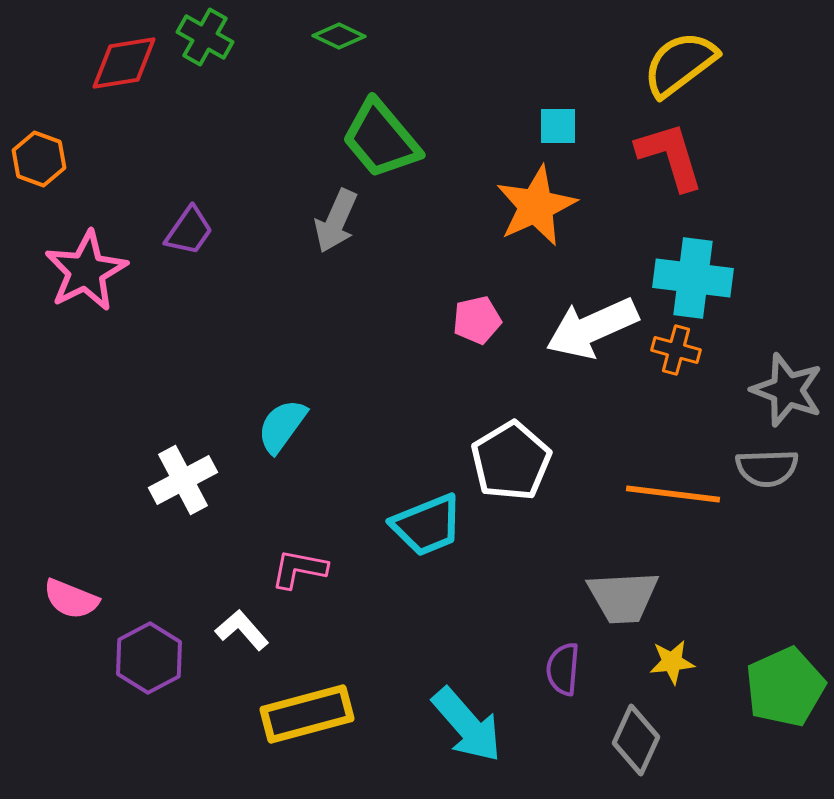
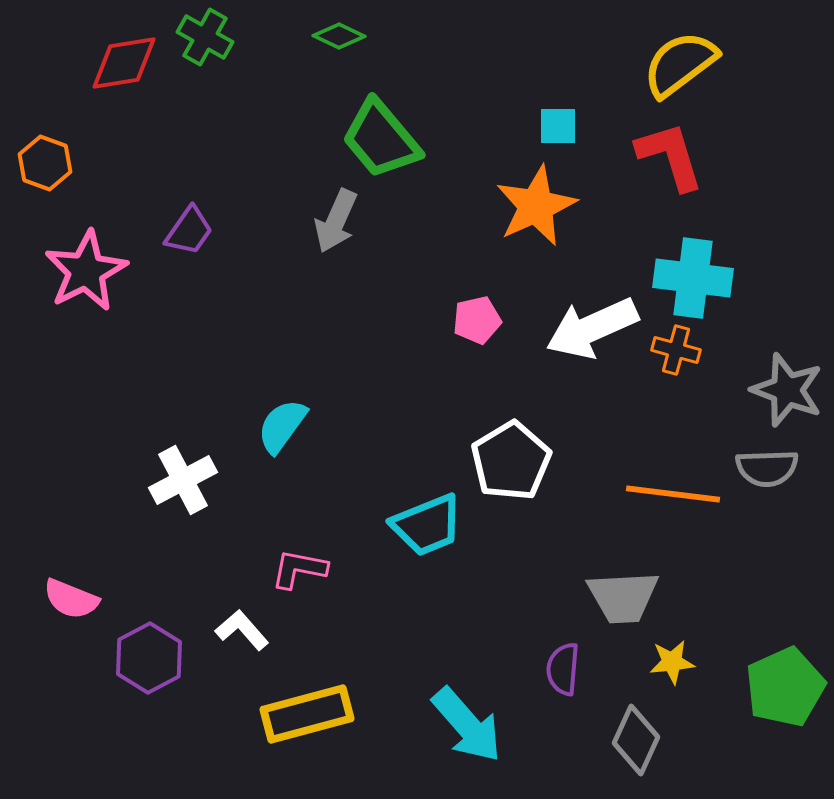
orange hexagon: moved 6 px right, 4 px down
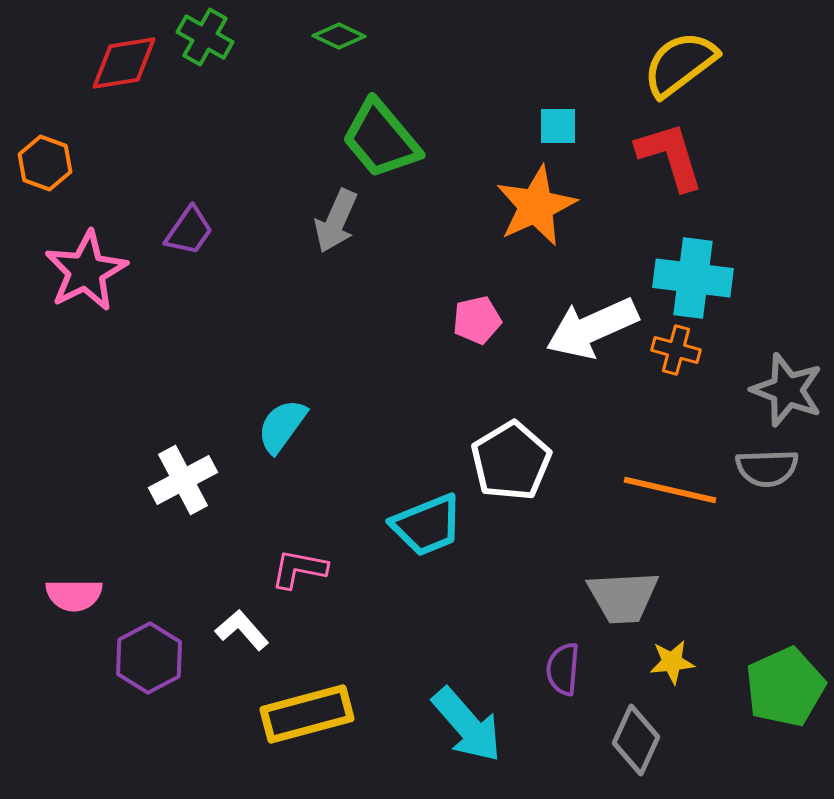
orange line: moved 3 px left, 4 px up; rotated 6 degrees clockwise
pink semicircle: moved 3 px right, 4 px up; rotated 22 degrees counterclockwise
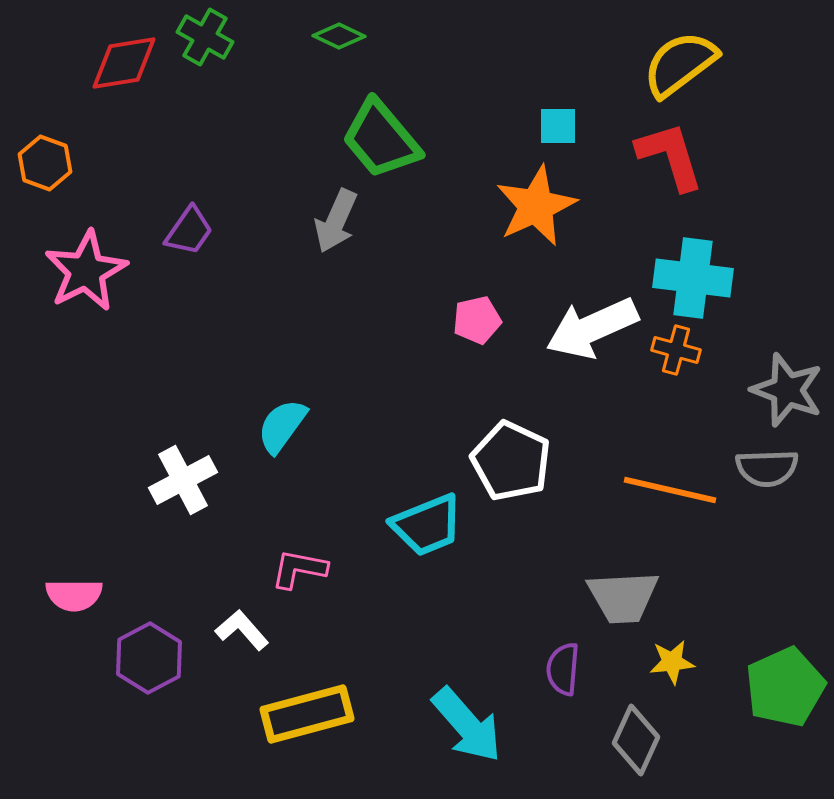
white pentagon: rotated 16 degrees counterclockwise
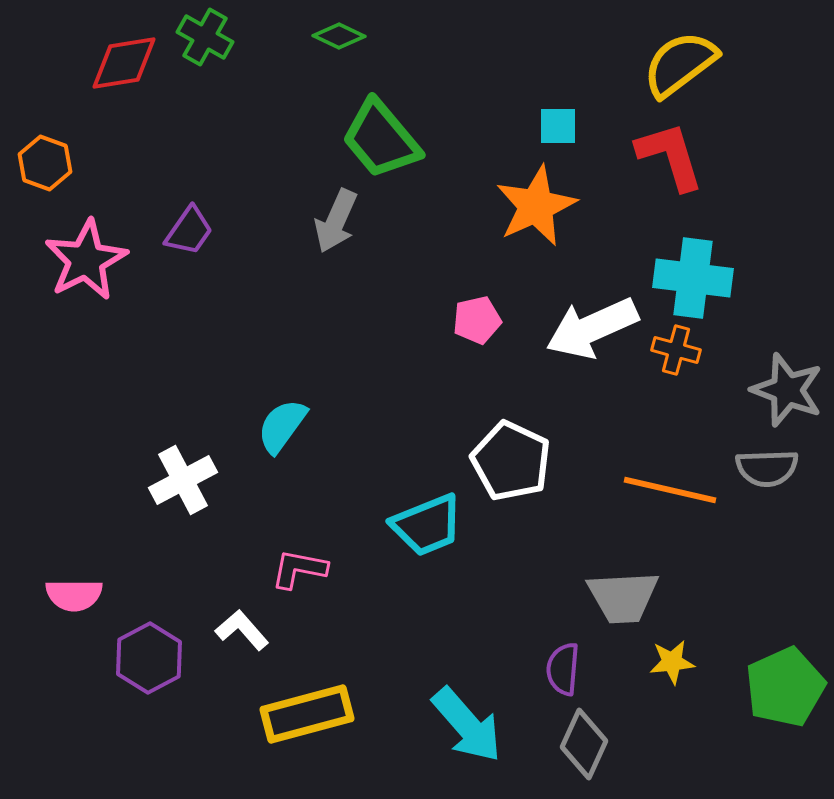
pink star: moved 11 px up
gray diamond: moved 52 px left, 4 px down
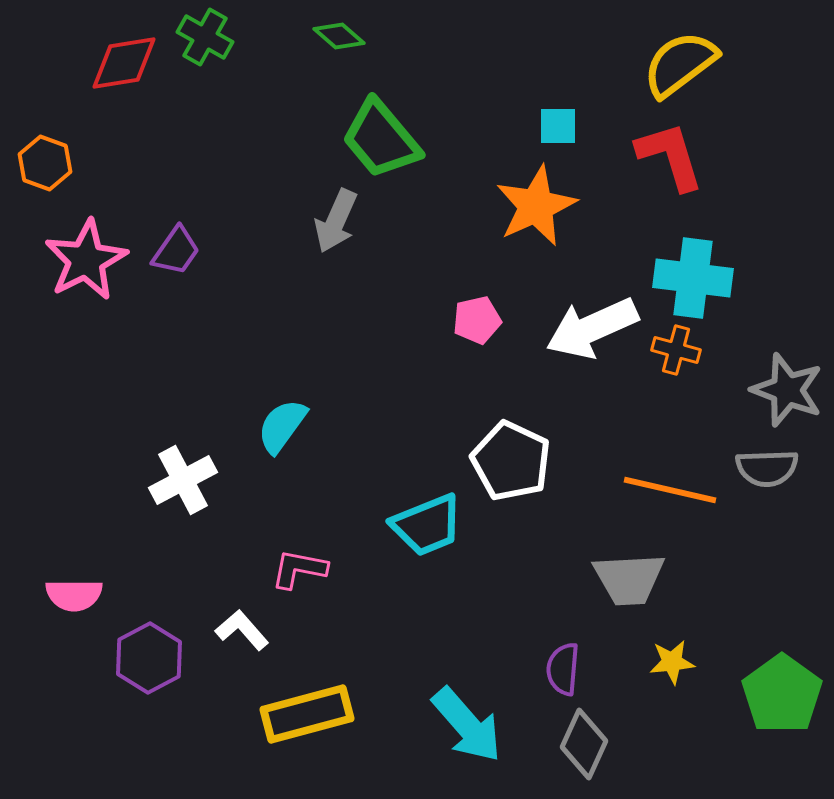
green diamond: rotated 15 degrees clockwise
purple trapezoid: moved 13 px left, 20 px down
gray trapezoid: moved 6 px right, 18 px up
green pentagon: moved 3 px left, 7 px down; rotated 12 degrees counterclockwise
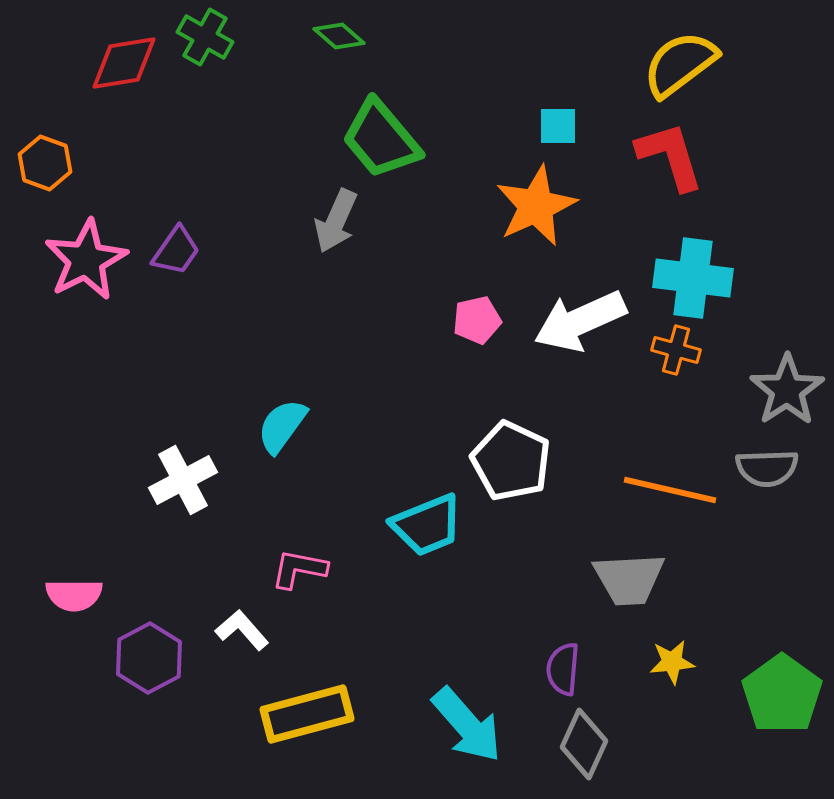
white arrow: moved 12 px left, 7 px up
gray star: rotated 18 degrees clockwise
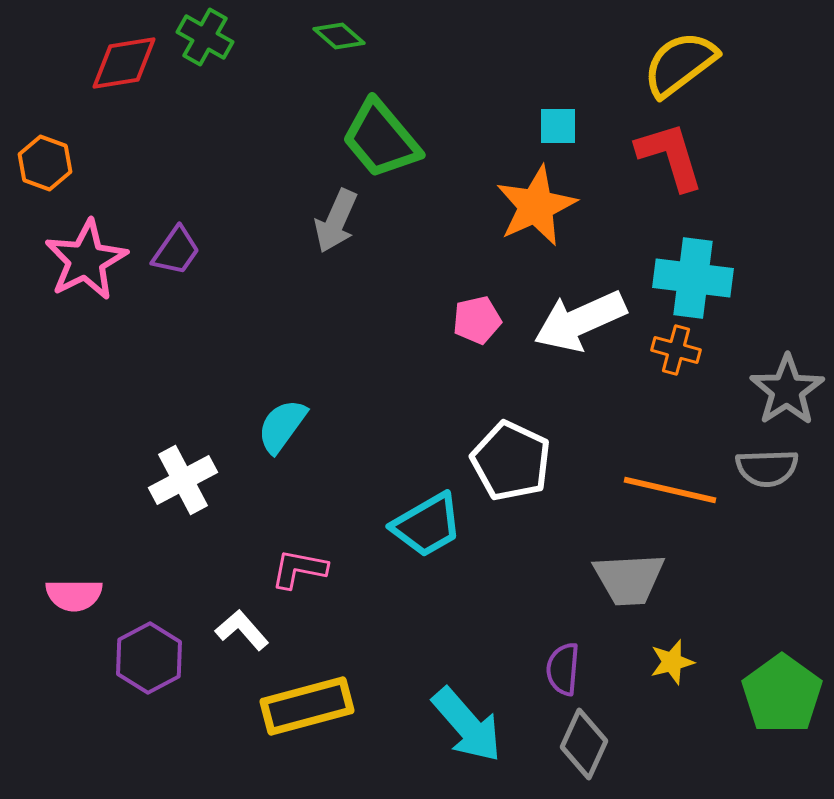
cyan trapezoid: rotated 8 degrees counterclockwise
yellow star: rotated 9 degrees counterclockwise
yellow rectangle: moved 8 px up
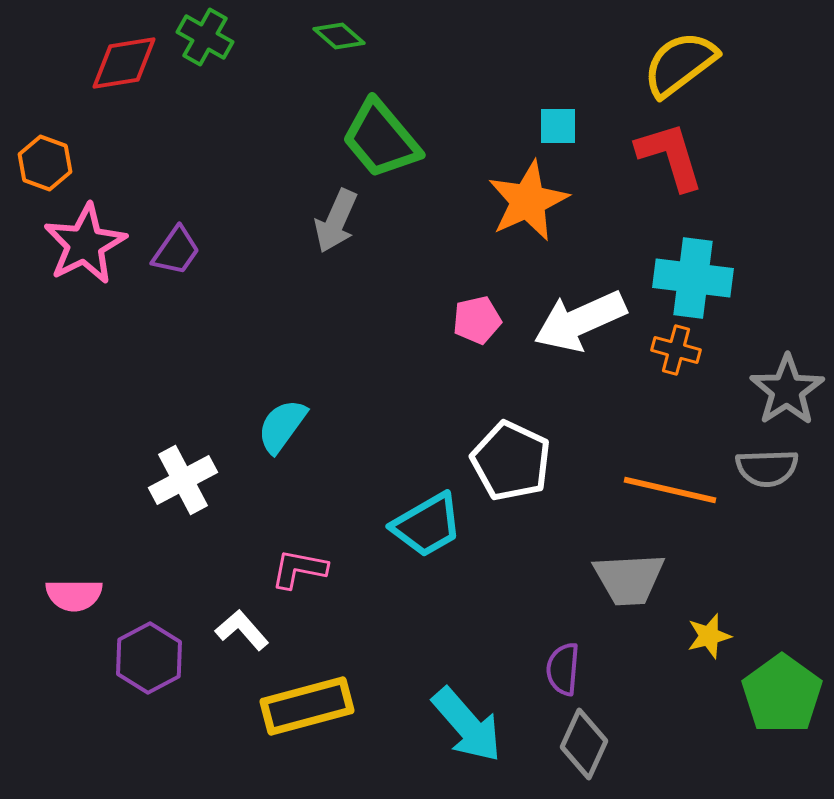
orange star: moved 8 px left, 5 px up
pink star: moved 1 px left, 16 px up
yellow star: moved 37 px right, 26 px up
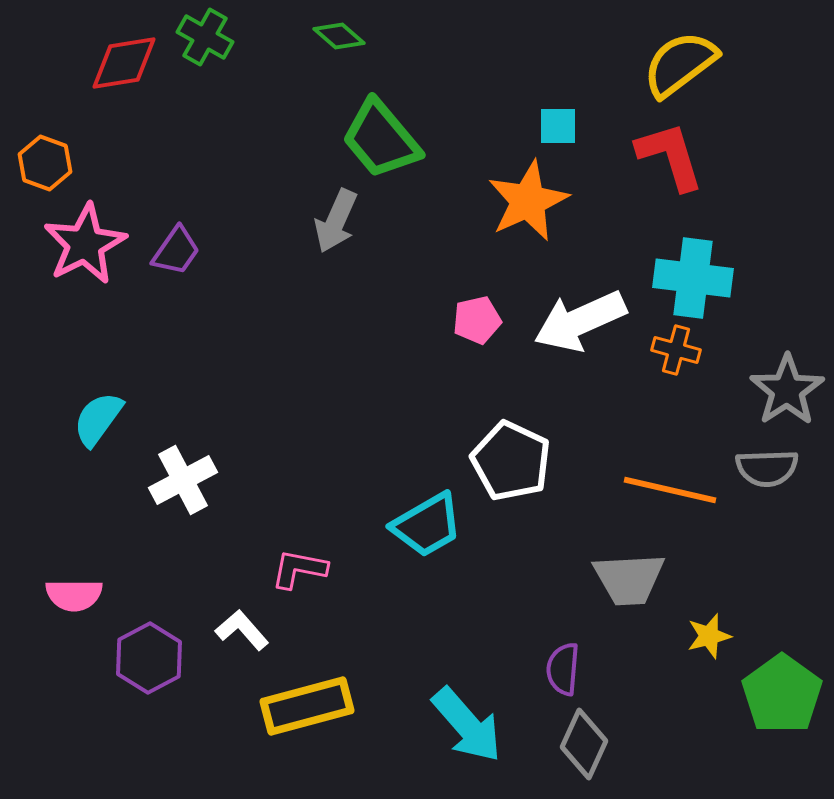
cyan semicircle: moved 184 px left, 7 px up
